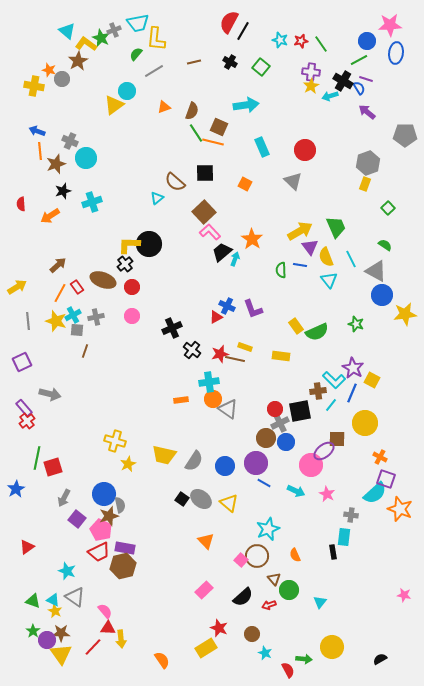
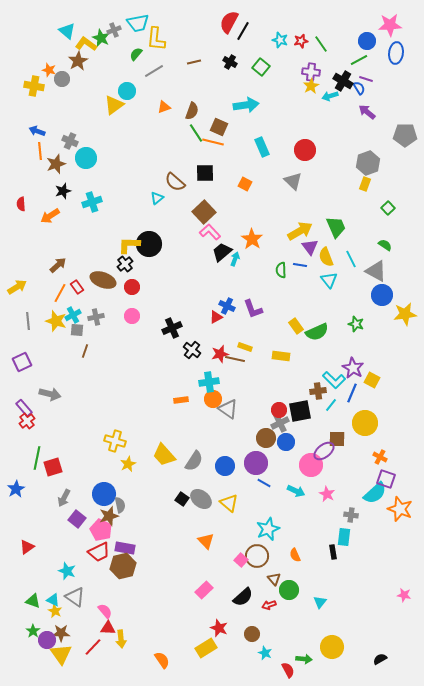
red circle at (275, 409): moved 4 px right, 1 px down
yellow trapezoid at (164, 455): rotated 35 degrees clockwise
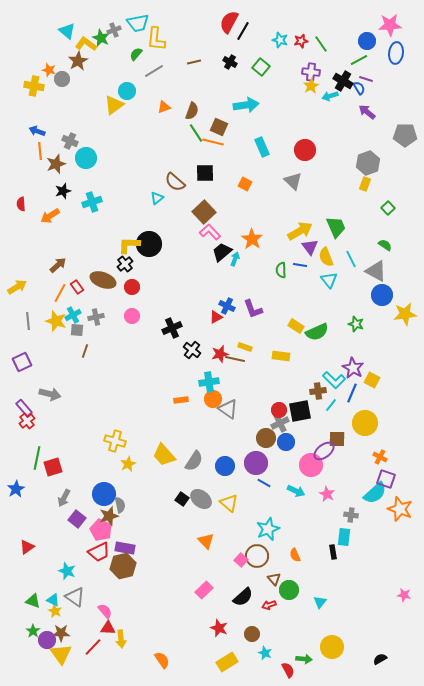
yellow rectangle at (296, 326): rotated 21 degrees counterclockwise
yellow rectangle at (206, 648): moved 21 px right, 14 px down
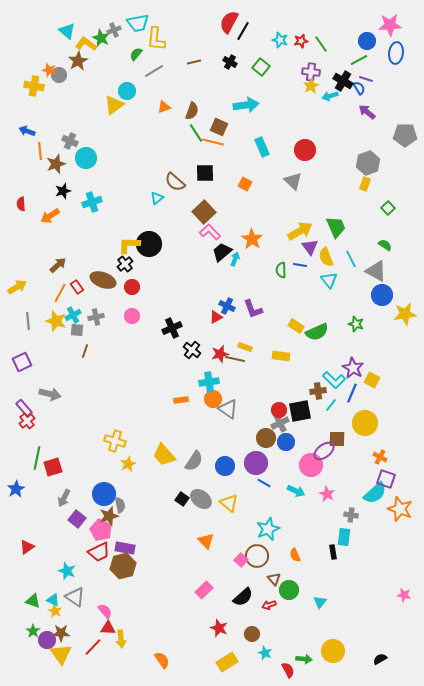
gray circle at (62, 79): moved 3 px left, 4 px up
blue arrow at (37, 131): moved 10 px left
yellow circle at (332, 647): moved 1 px right, 4 px down
